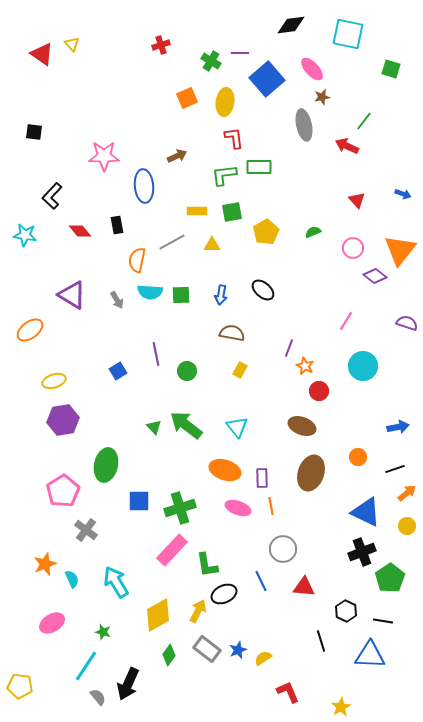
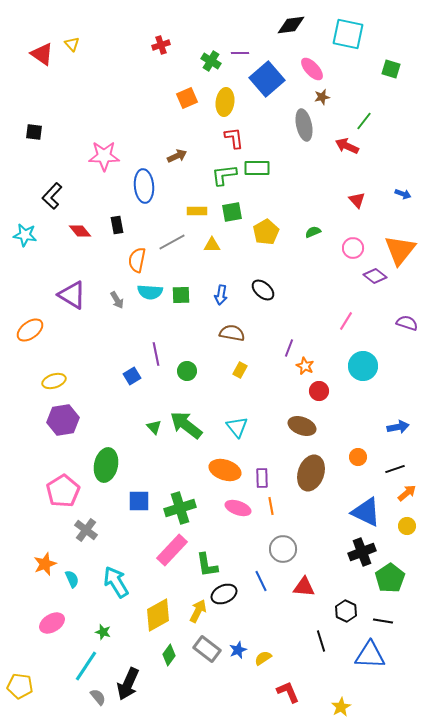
green rectangle at (259, 167): moved 2 px left, 1 px down
blue square at (118, 371): moved 14 px right, 5 px down
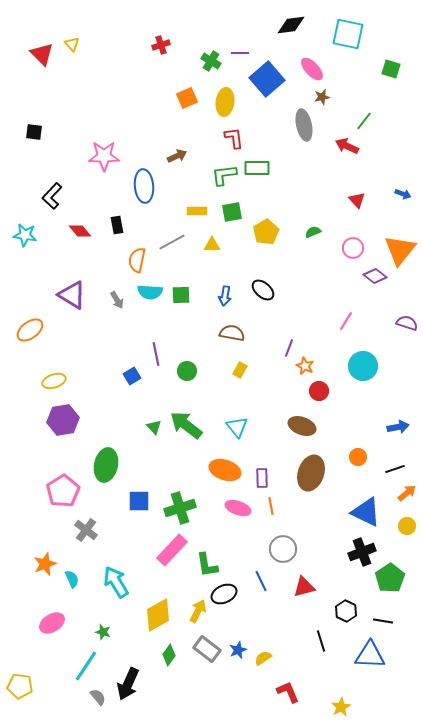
red triangle at (42, 54): rotated 10 degrees clockwise
blue arrow at (221, 295): moved 4 px right, 1 px down
red triangle at (304, 587): rotated 20 degrees counterclockwise
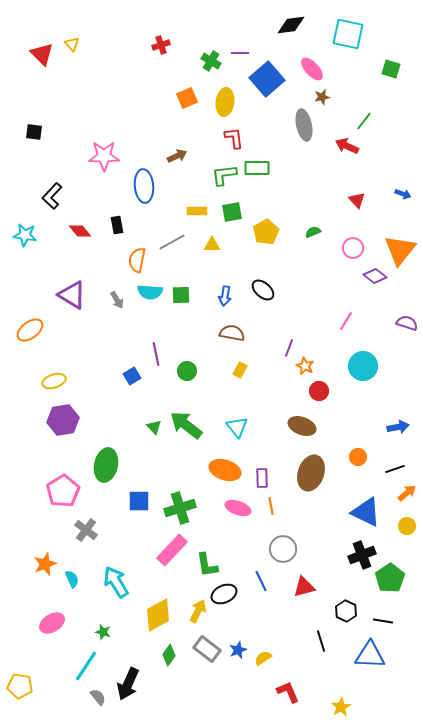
black cross at (362, 552): moved 3 px down
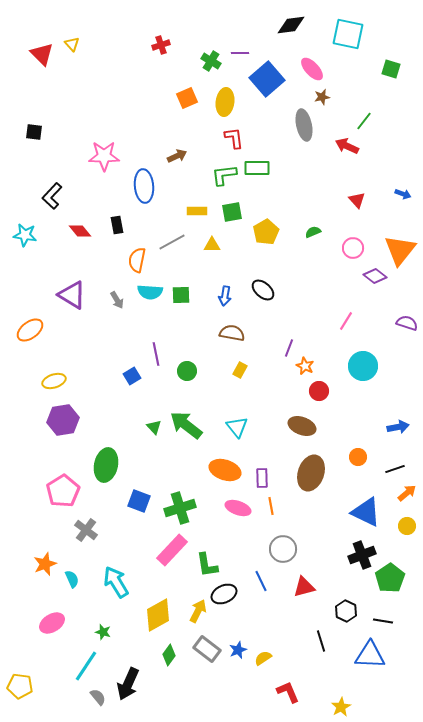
blue square at (139, 501): rotated 20 degrees clockwise
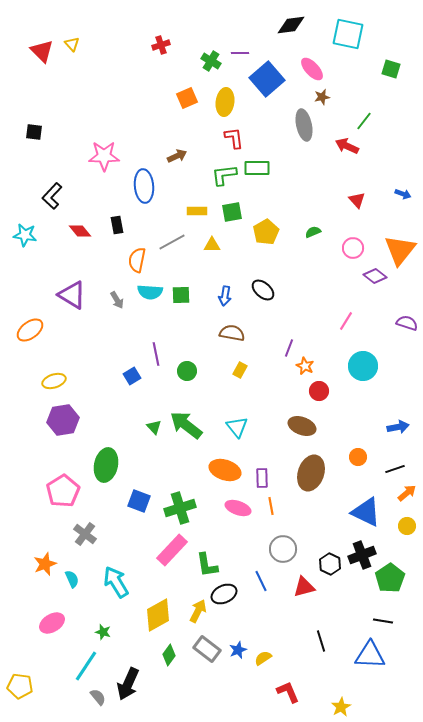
red triangle at (42, 54): moved 3 px up
gray cross at (86, 530): moved 1 px left, 4 px down
black hexagon at (346, 611): moved 16 px left, 47 px up
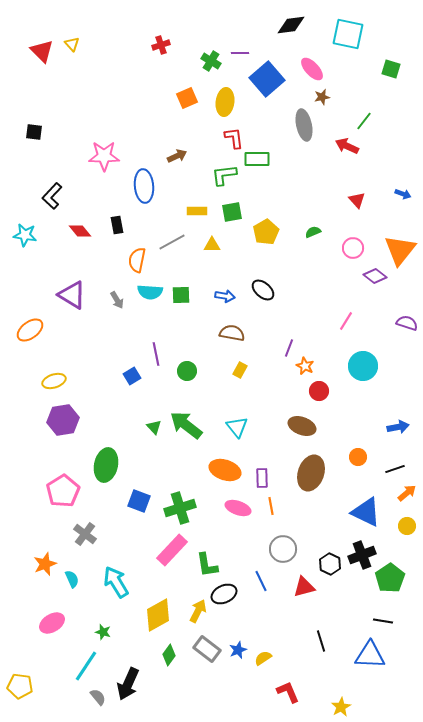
green rectangle at (257, 168): moved 9 px up
blue arrow at (225, 296): rotated 90 degrees counterclockwise
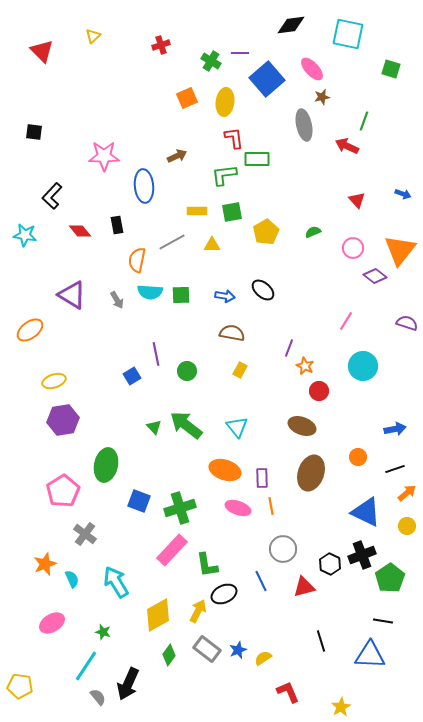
yellow triangle at (72, 44): moved 21 px right, 8 px up; rotated 28 degrees clockwise
green line at (364, 121): rotated 18 degrees counterclockwise
blue arrow at (398, 427): moved 3 px left, 2 px down
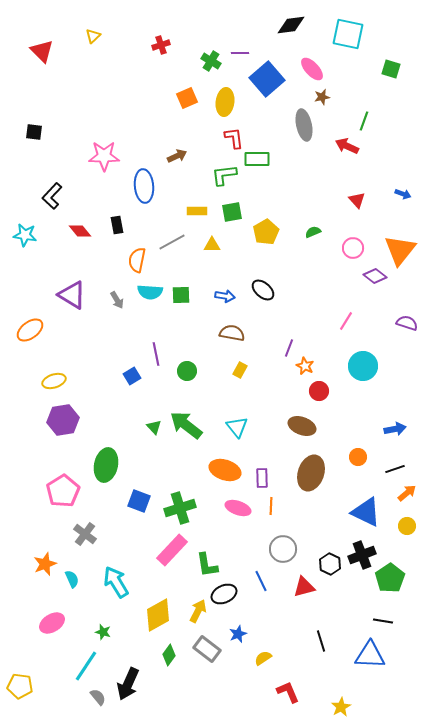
orange line at (271, 506): rotated 12 degrees clockwise
blue star at (238, 650): moved 16 px up
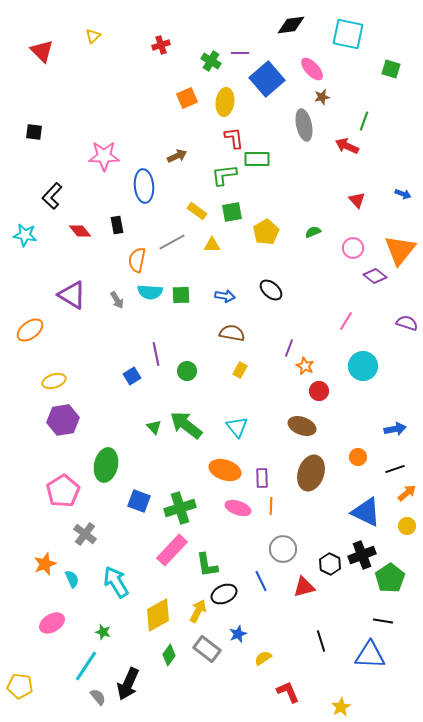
yellow rectangle at (197, 211): rotated 36 degrees clockwise
black ellipse at (263, 290): moved 8 px right
